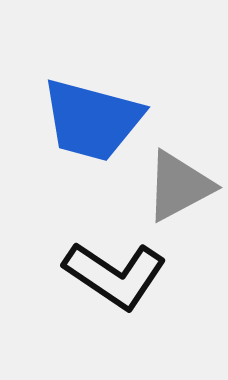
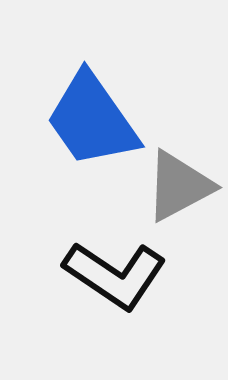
blue trapezoid: rotated 40 degrees clockwise
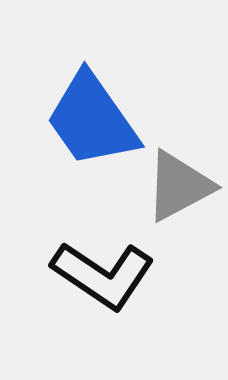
black L-shape: moved 12 px left
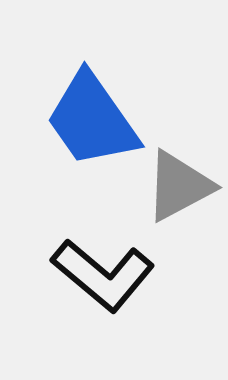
black L-shape: rotated 6 degrees clockwise
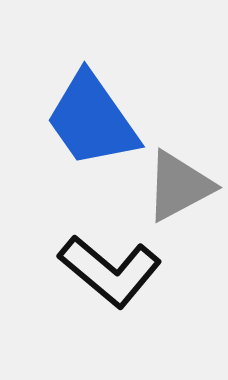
black L-shape: moved 7 px right, 4 px up
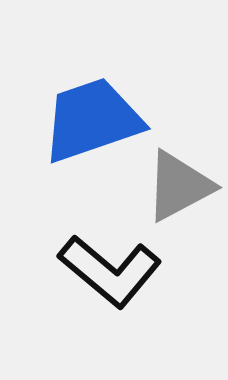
blue trapezoid: rotated 106 degrees clockwise
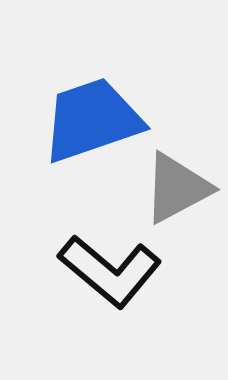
gray triangle: moved 2 px left, 2 px down
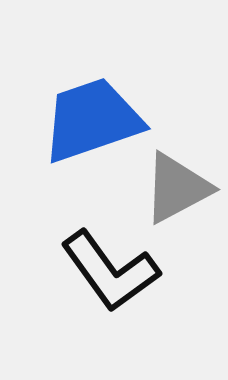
black L-shape: rotated 14 degrees clockwise
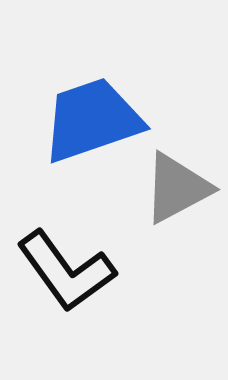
black L-shape: moved 44 px left
